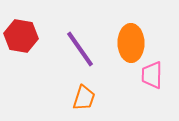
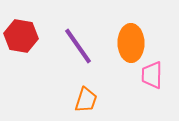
purple line: moved 2 px left, 3 px up
orange trapezoid: moved 2 px right, 2 px down
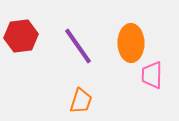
red hexagon: rotated 16 degrees counterclockwise
orange trapezoid: moved 5 px left, 1 px down
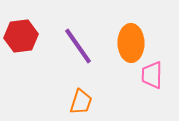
orange trapezoid: moved 1 px down
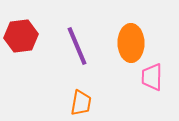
purple line: moved 1 px left; rotated 12 degrees clockwise
pink trapezoid: moved 2 px down
orange trapezoid: moved 1 px down; rotated 8 degrees counterclockwise
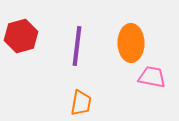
red hexagon: rotated 8 degrees counterclockwise
purple line: rotated 30 degrees clockwise
pink trapezoid: rotated 100 degrees clockwise
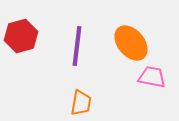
orange ellipse: rotated 39 degrees counterclockwise
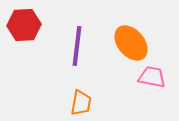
red hexagon: moved 3 px right, 11 px up; rotated 12 degrees clockwise
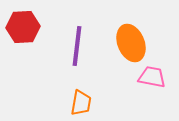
red hexagon: moved 1 px left, 2 px down
orange ellipse: rotated 18 degrees clockwise
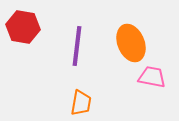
red hexagon: rotated 12 degrees clockwise
